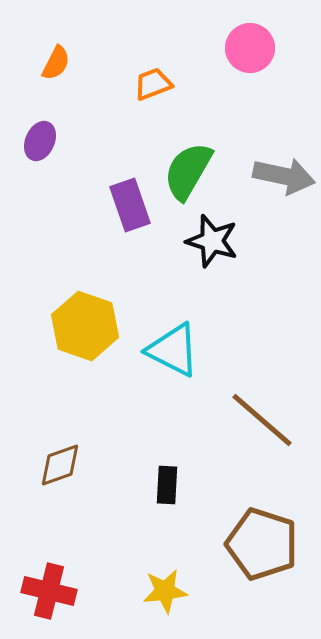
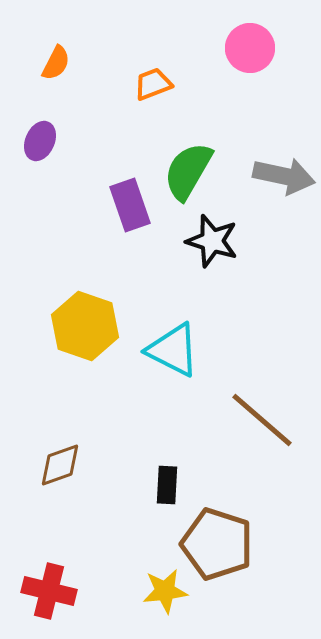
brown pentagon: moved 45 px left
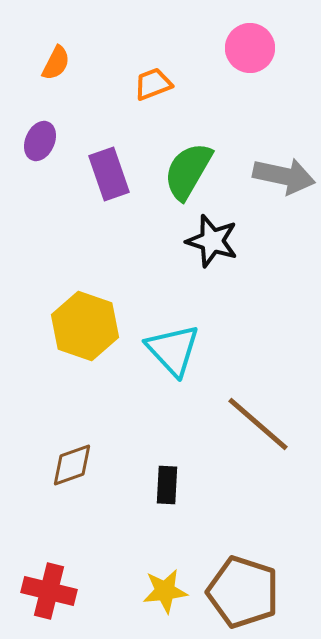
purple rectangle: moved 21 px left, 31 px up
cyan triangle: rotated 20 degrees clockwise
brown line: moved 4 px left, 4 px down
brown diamond: moved 12 px right
brown pentagon: moved 26 px right, 48 px down
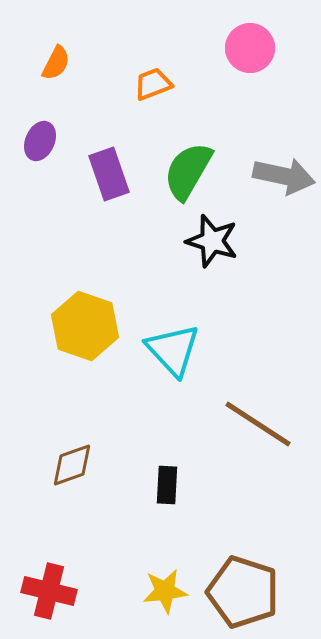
brown line: rotated 8 degrees counterclockwise
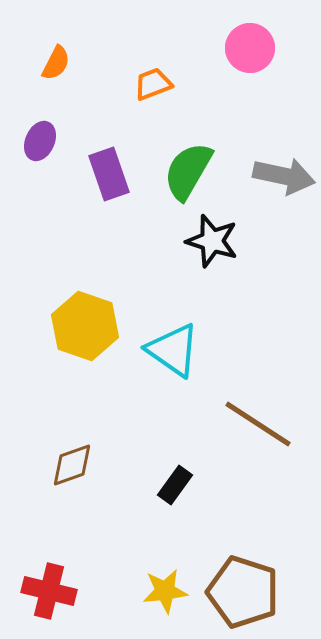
cyan triangle: rotated 12 degrees counterclockwise
black rectangle: moved 8 px right; rotated 33 degrees clockwise
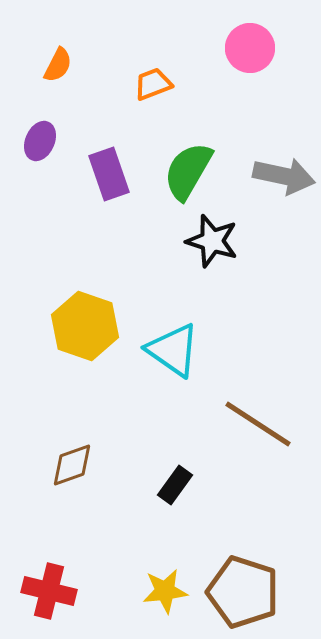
orange semicircle: moved 2 px right, 2 px down
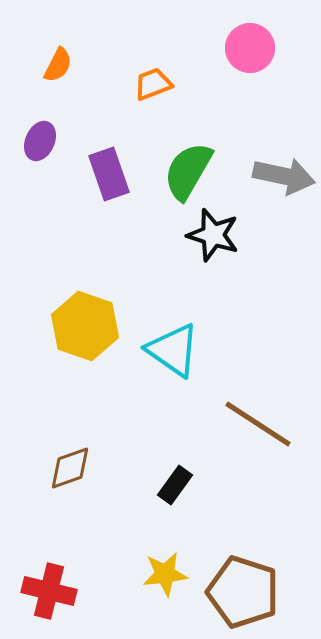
black star: moved 1 px right, 6 px up
brown diamond: moved 2 px left, 3 px down
yellow star: moved 17 px up
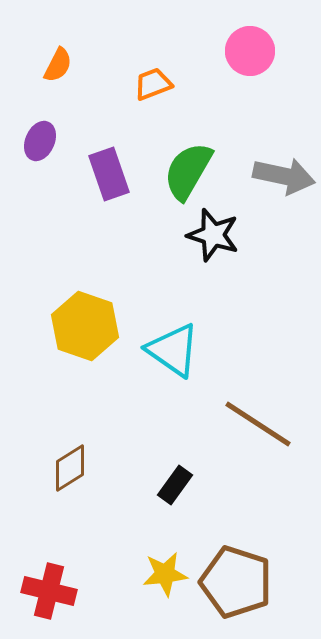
pink circle: moved 3 px down
brown diamond: rotated 12 degrees counterclockwise
brown pentagon: moved 7 px left, 10 px up
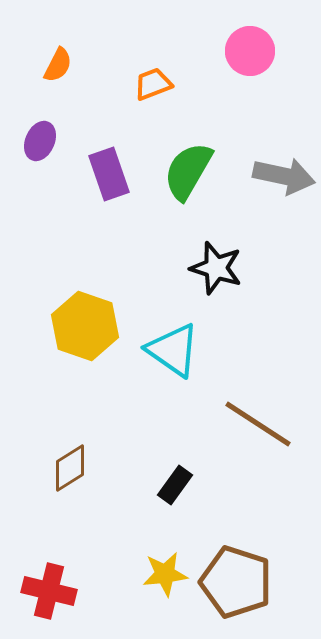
black star: moved 3 px right, 33 px down
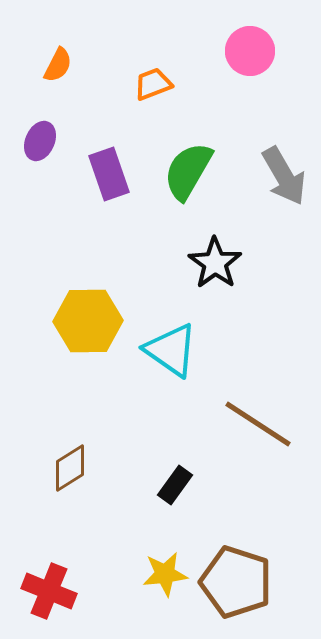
gray arrow: rotated 48 degrees clockwise
black star: moved 1 px left, 5 px up; rotated 18 degrees clockwise
yellow hexagon: moved 3 px right, 5 px up; rotated 20 degrees counterclockwise
cyan triangle: moved 2 px left
red cross: rotated 8 degrees clockwise
